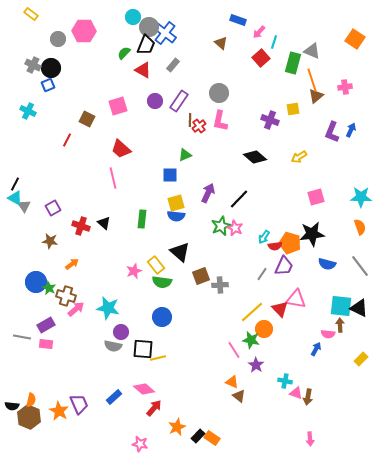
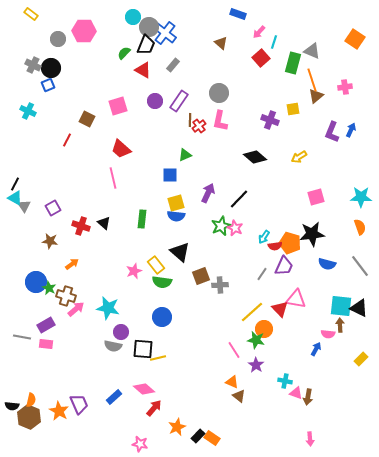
blue rectangle at (238, 20): moved 6 px up
green star at (251, 340): moved 5 px right
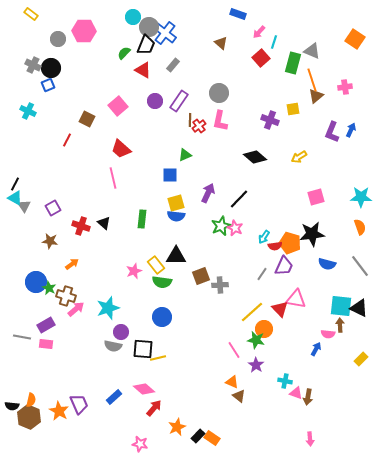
pink square at (118, 106): rotated 24 degrees counterclockwise
black triangle at (180, 252): moved 4 px left, 4 px down; rotated 40 degrees counterclockwise
cyan star at (108, 308): rotated 30 degrees counterclockwise
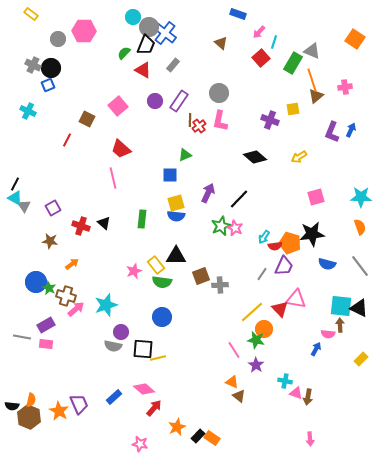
green rectangle at (293, 63): rotated 15 degrees clockwise
cyan star at (108, 308): moved 2 px left, 3 px up
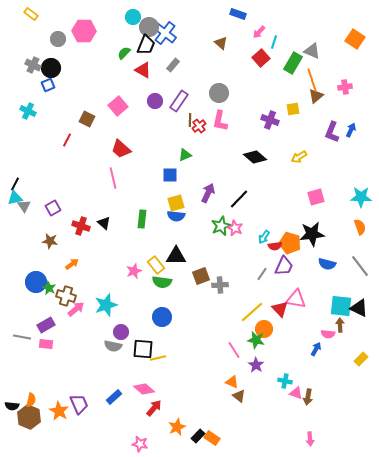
cyan triangle at (15, 198): rotated 42 degrees counterclockwise
